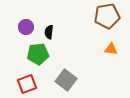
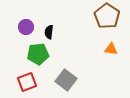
brown pentagon: rotated 30 degrees counterclockwise
red square: moved 2 px up
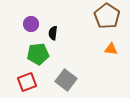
purple circle: moved 5 px right, 3 px up
black semicircle: moved 4 px right, 1 px down
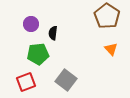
orange triangle: rotated 40 degrees clockwise
red square: moved 1 px left
